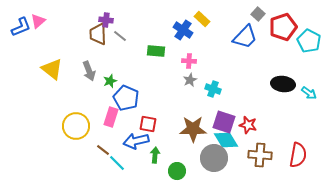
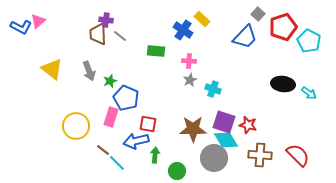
blue L-shape: rotated 50 degrees clockwise
red semicircle: rotated 55 degrees counterclockwise
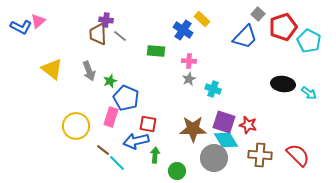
gray star: moved 1 px left, 1 px up
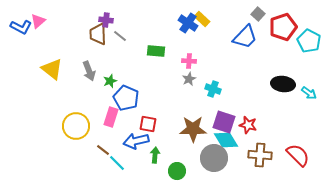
blue cross: moved 5 px right, 7 px up
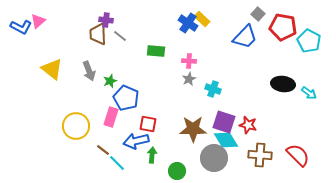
red pentagon: rotated 28 degrees clockwise
green arrow: moved 3 px left
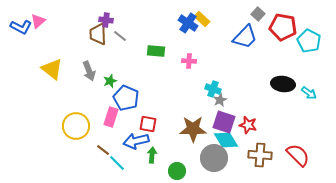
gray star: moved 31 px right, 21 px down
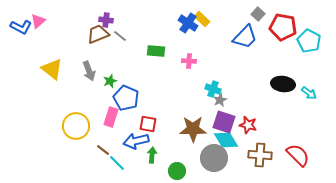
brown trapezoid: rotated 70 degrees clockwise
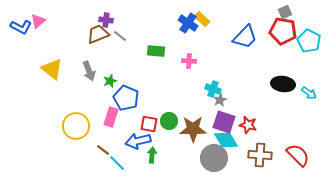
gray square: moved 27 px right, 2 px up; rotated 24 degrees clockwise
red pentagon: moved 4 px down
red square: moved 1 px right
blue arrow: moved 2 px right
green circle: moved 8 px left, 50 px up
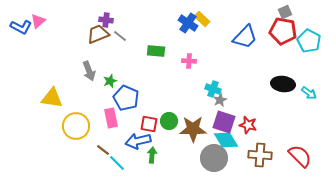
yellow triangle: moved 29 px down; rotated 30 degrees counterclockwise
pink rectangle: moved 1 px down; rotated 30 degrees counterclockwise
red semicircle: moved 2 px right, 1 px down
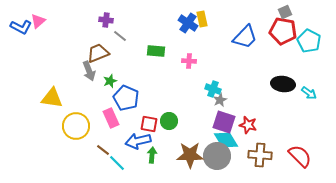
yellow rectangle: rotated 35 degrees clockwise
brown trapezoid: moved 19 px down
pink rectangle: rotated 12 degrees counterclockwise
brown star: moved 3 px left, 26 px down
gray circle: moved 3 px right, 2 px up
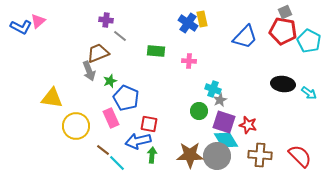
green circle: moved 30 px right, 10 px up
